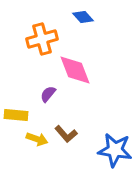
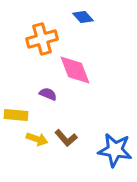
purple semicircle: rotated 72 degrees clockwise
brown L-shape: moved 4 px down
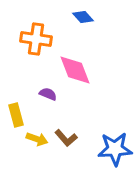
orange cross: moved 6 px left; rotated 24 degrees clockwise
yellow rectangle: rotated 70 degrees clockwise
blue star: moved 1 px up; rotated 12 degrees counterclockwise
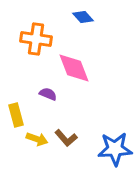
pink diamond: moved 1 px left, 2 px up
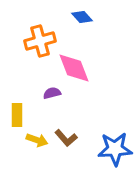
blue diamond: moved 1 px left
orange cross: moved 4 px right, 2 px down; rotated 24 degrees counterclockwise
purple semicircle: moved 4 px right, 1 px up; rotated 36 degrees counterclockwise
yellow rectangle: moved 1 px right; rotated 15 degrees clockwise
yellow arrow: moved 1 px down
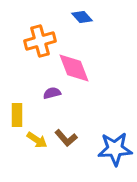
yellow arrow: rotated 15 degrees clockwise
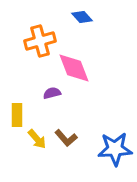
yellow arrow: moved 1 px up; rotated 15 degrees clockwise
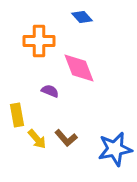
orange cross: moved 1 px left; rotated 16 degrees clockwise
pink diamond: moved 5 px right
purple semicircle: moved 2 px left, 2 px up; rotated 36 degrees clockwise
yellow rectangle: rotated 10 degrees counterclockwise
blue star: rotated 8 degrees counterclockwise
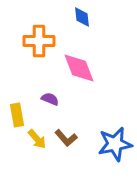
blue diamond: rotated 35 degrees clockwise
purple semicircle: moved 8 px down
blue star: moved 5 px up
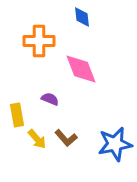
pink diamond: moved 2 px right, 1 px down
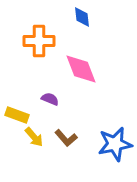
yellow rectangle: rotated 60 degrees counterclockwise
yellow arrow: moved 3 px left, 2 px up
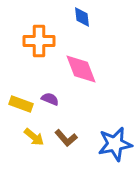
yellow rectangle: moved 4 px right, 11 px up
yellow arrow: rotated 10 degrees counterclockwise
